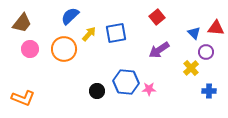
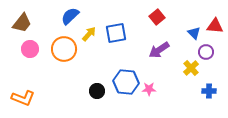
red triangle: moved 1 px left, 2 px up
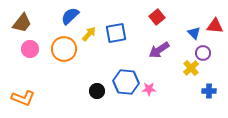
purple circle: moved 3 px left, 1 px down
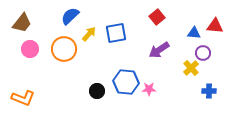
blue triangle: rotated 40 degrees counterclockwise
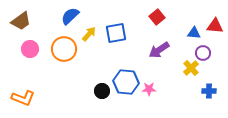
brown trapezoid: moved 1 px left, 2 px up; rotated 15 degrees clockwise
black circle: moved 5 px right
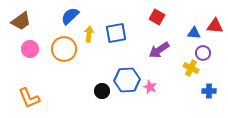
red square: rotated 21 degrees counterclockwise
yellow arrow: rotated 35 degrees counterclockwise
yellow cross: rotated 21 degrees counterclockwise
blue hexagon: moved 1 px right, 2 px up; rotated 10 degrees counterclockwise
pink star: moved 1 px right, 2 px up; rotated 24 degrees clockwise
orange L-shape: moved 6 px right; rotated 45 degrees clockwise
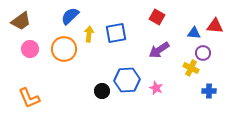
pink star: moved 6 px right, 1 px down
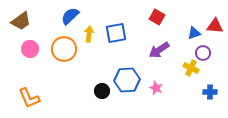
blue triangle: rotated 24 degrees counterclockwise
blue cross: moved 1 px right, 1 px down
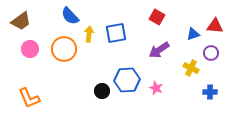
blue semicircle: rotated 90 degrees counterclockwise
blue triangle: moved 1 px left, 1 px down
purple circle: moved 8 px right
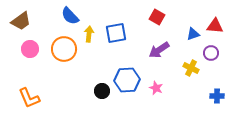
blue cross: moved 7 px right, 4 px down
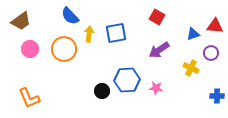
pink star: rotated 16 degrees counterclockwise
